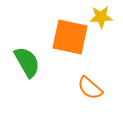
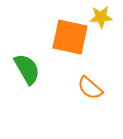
green semicircle: moved 7 px down
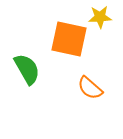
yellow star: moved 1 px left
orange square: moved 1 px left, 2 px down
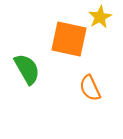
yellow star: rotated 25 degrees counterclockwise
orange semicircle: rotated 24 degrees clockwise
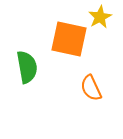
green semicircle: moved 2 px up; rotated 20 degrees clockwise
orange semicircle: moved 1 px right
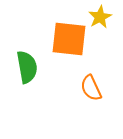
orange square: rotated 6 degrees counterclockwise
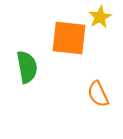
orange square: moved 1 px up
orange semicircle: moved 7 px right, 6 px down
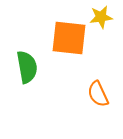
yellow star: moved 1 px right; rotated 20 degrees clockwise
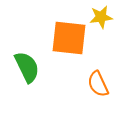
green semicircle: rotated 16 degrees counterclockwise
orange semicircle: moved 10 px up
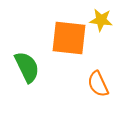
yellow star: moved 3 px down; rotated 15 degrees clockwise
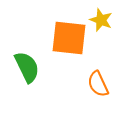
yellow star: rotated 15 degrees clockwise
